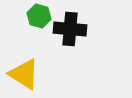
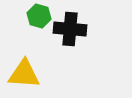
yellow triangle: rotated 28 degrees counterclockwise
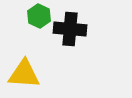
green hexagon: rotated 10 degrees clockwise
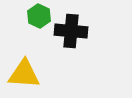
black cross: moved 1 px right, 2 px down
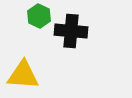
yellow triangle: moved 1 px left, 1 px down
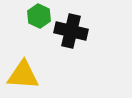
black cross: rotated 8 degrees clockwise
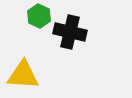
black cross: moved 1 px left, 1 px down
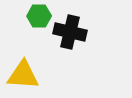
green hexagon: rotated 25 degrees counterclockwise
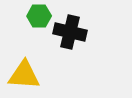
yellow triangle: moved 1 px right
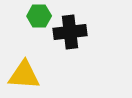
black cross: rotated 20 degrees counterclockwise
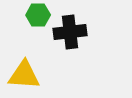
green hexagon: moved 1 px left, 1 px up
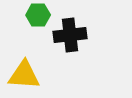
black cross: moved 3 px down
